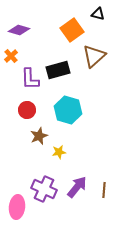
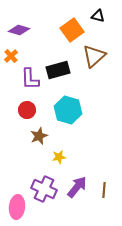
black triangle: moved 2 px down
yellow star: moved 5 px down
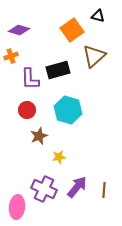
orange cross: rotated 24 degrees clockwise
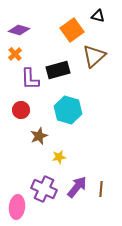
orange cross: moved 4 px right, 2 px up; rotated 24 degrees counterclockwise
red circle: moved 6 px left
brown line: moved 3 px left, 1 px up
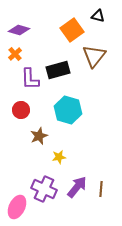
brown triangle: rotated 10 degrees counterclockwise
pink ellipse: rotated 20 degrees clockwise
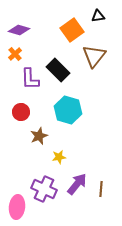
black triangle: rotated 24 degrees counterclockwise
black rectangle: rotated 60 degrees clockwise
red circle: moved 2 px down
purple arrow: moved 3 px up
pink ellipse: rotated 20 degrees counterclockwise
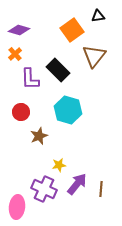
yellow star: moved 8 px down
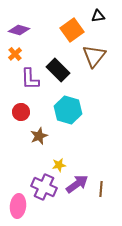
purple arrow: rotated 15 degrees clockwise
purple cross: moved 2 px up
pink ellipse: moved 1 px right, 1 px up
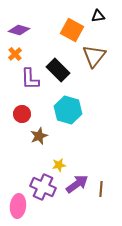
orange square: rotated 25 degrees counterclockwise
red circle: moved 1 px right, 2 px down
purple cross: moved 1 px left
